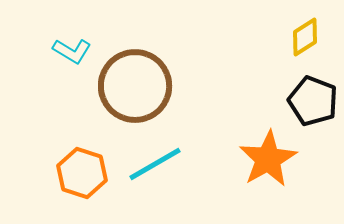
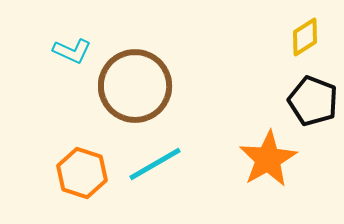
cyan L-shape: rotated 6 degrees counterclockwise
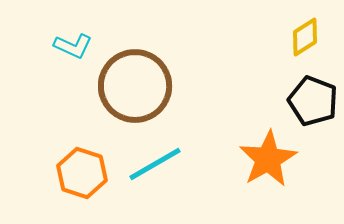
cyan L-shape: moved 1 px right, 5 px up
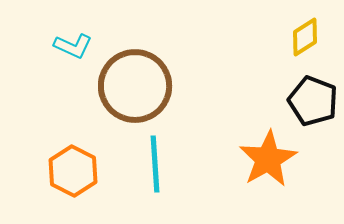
cyan line: rotated 64 degrees counterclockwise
orange hexagon: moved 9 px left, 2 px up; rotated 9 degrees clockwise
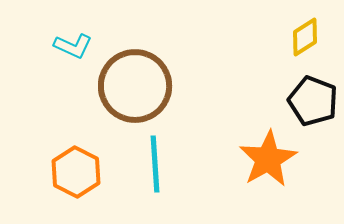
orange hexagon: moved 3 px right, 1 px down
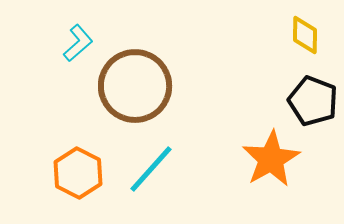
yellow diamond: moved 2 px up; rotated 57 degrees counterclockwise
cyan L-shape: moved 5 px right, 3 px up; rotated 66 degrees counterclockwise
orange star: moved 3 px right
cyan line: moved 4 px left, 5 px down; rotated 46 degrees clockwise
orange hexagon: moved 2 px right, 1 px down
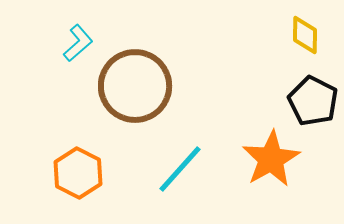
black pentagon: rotated 6 degrees clockwise
cyan line: moved 29 px right
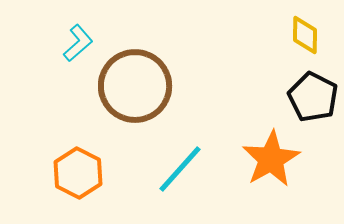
black pentagon: moved 4 px up
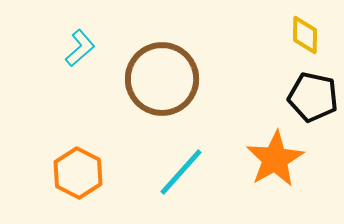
cyan L-shape: moved 2 px right, 5 px down
brown circle: moved 27 px right, 7 px up
black pentagon: rotated 15 degrees counterclockwise
orange star: moved 4 px right
cyan line: moved 1 px right, 3 px down
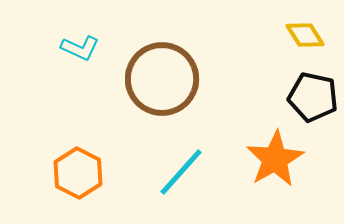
yellow diamond: rotated 33 degrees counterclockwise
cyan L-shape: rotated 66 degrees clockwise
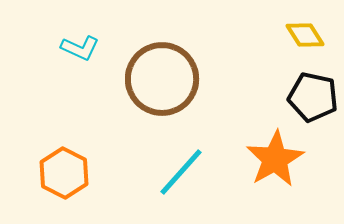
orange hexagon: moved 14 px left
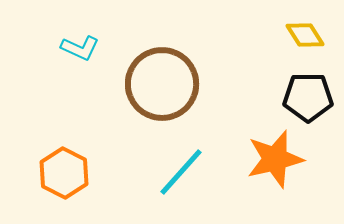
brown circle: moved 5 px down
black pentagon: moved 5 px left; rotated 12 degrees counterclockwise
orange star: rotated 16 degrees clockwise
